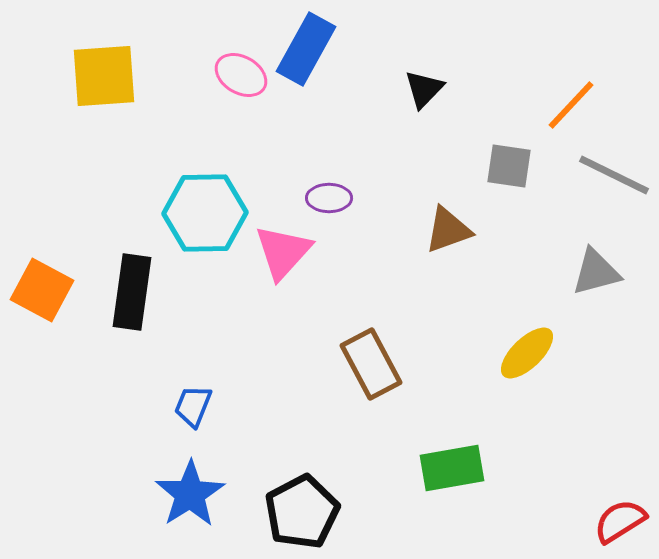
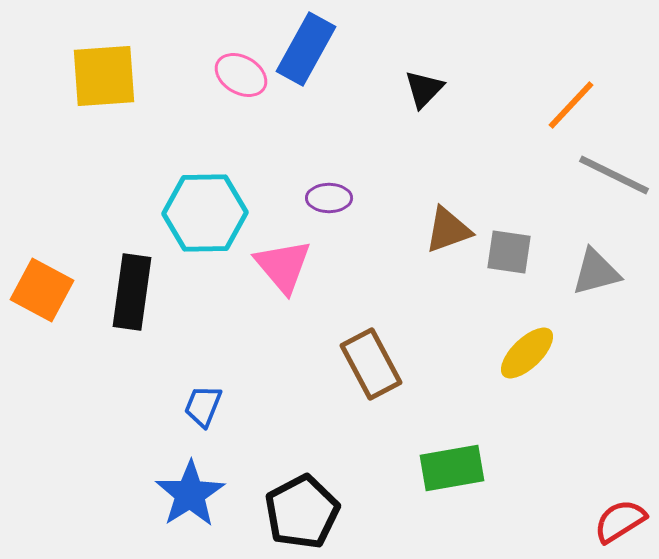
gray square: moved 86 px down
pink triangle: moved 14 px down; rotated 22 degrees counterclockwise
blue trapezoid: moved 10 px right
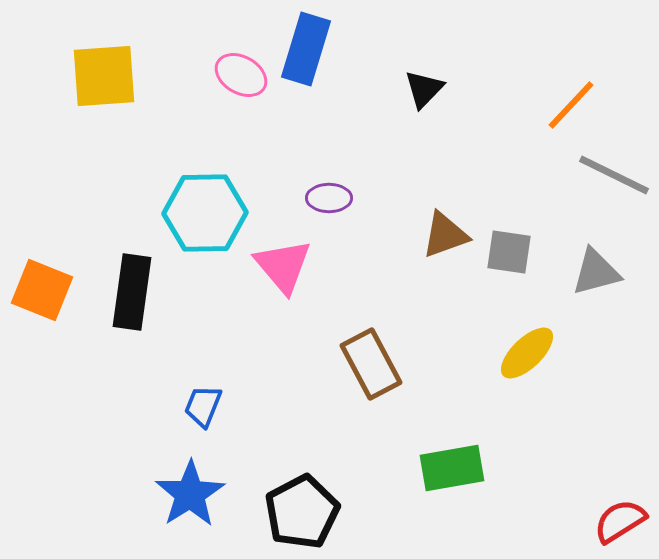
blue rectangle: rotated 12 degrees counterclockwise
brown triangle: moved 3 px left, 5 px down
orange square: rotated 6 degrees counterclockwise
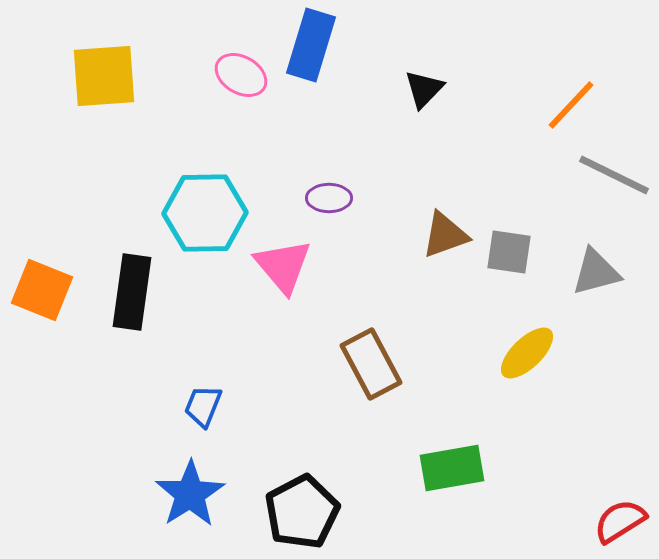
blue rectangle: moved 5 px right, 4 px up
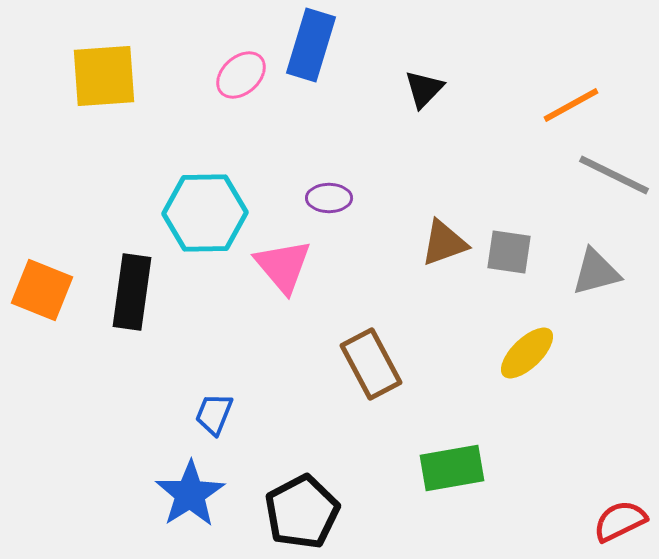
pink ellipse: rotated 72 degrees counterclockwise
orange line: rotated 18 degrees clockwise
brown triangle: moved 1 px left, 8 px down
blue trapezoid: moved 11 px right, 8 px down
red semicircle: rotated 6 degrees clockwise
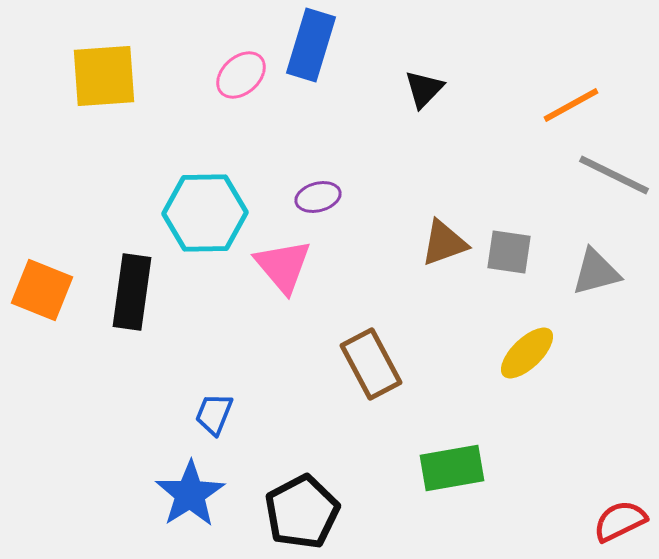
purple ellipse: moved 11 px left, 1 px up; rotated 15 degrees counterclockwise
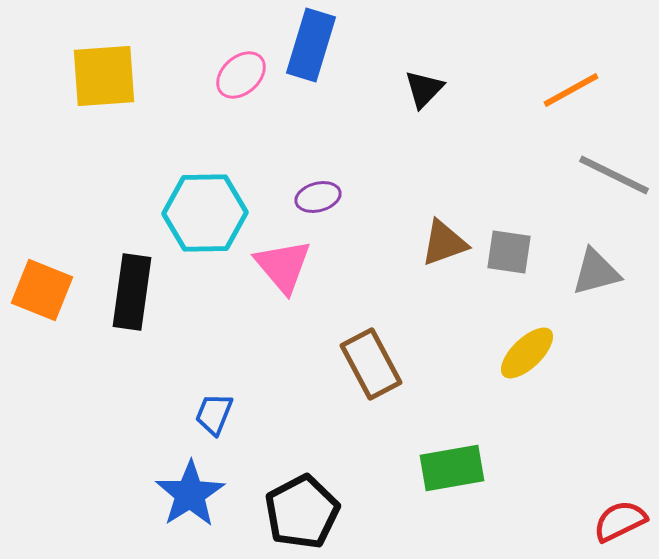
orange line: moved 15 px up
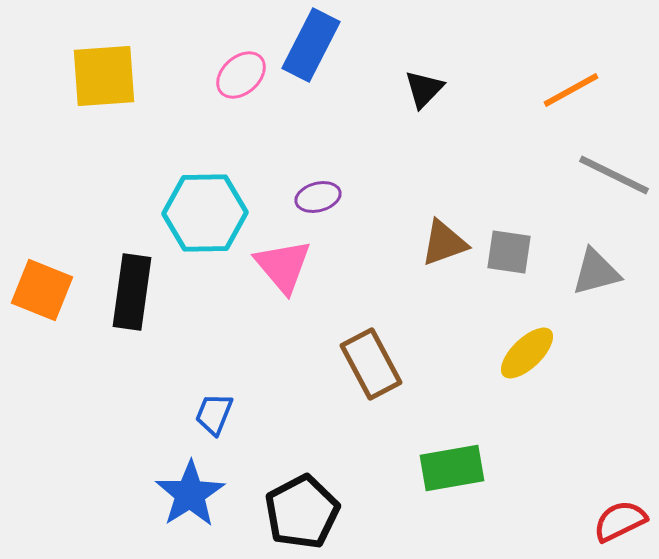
blue rectangle: rotated 10 degrees clockwise
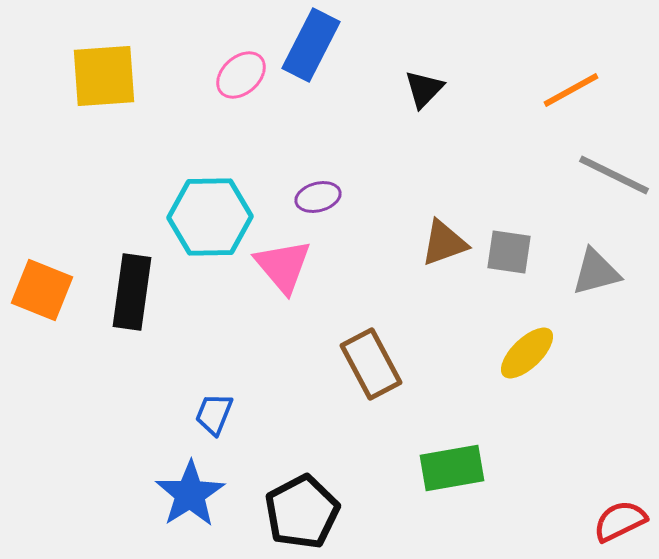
cyan hexagon: moved 5 px right, 4 px down
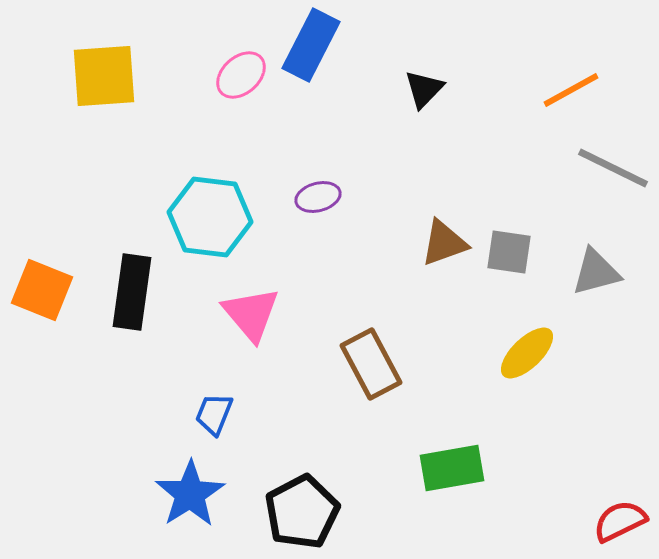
gray line: moved 1 px left, 7 px up
cyan hexagon: rotated 8 degrees clockwise
pink triangle: moved 32 px left, 48 px down
